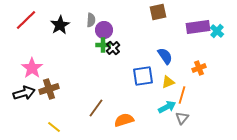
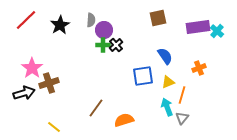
brown square: moved 6 px down
black cross: moved 3 px right, 3 px up
brown cross: moved 6 px up
cyan arrow: rotated 84 degrees counterclockwise
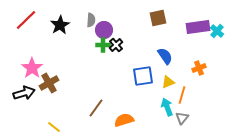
brown cross: rotated 12 degrees counterclockwise
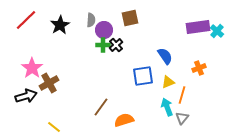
brown square: moved 28 px left
black arrow: moved 2 px right, 3 px down
brown line: moved 5 px right, 1 px up
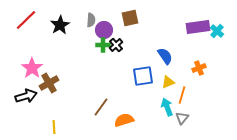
yellow line: rotated 48 degrees clockwise
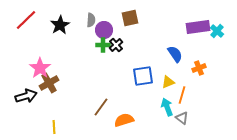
blue semicircle: moved 10 px right, 2 px up
pink star: moved 8 px right
gray triangle: rotated 32 degrees counterclockwise
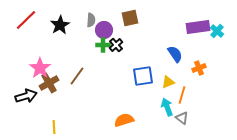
brown line: moved 24 px left, 31 px up
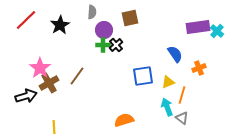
gray semicircle: moved 1 px right, 8 px up
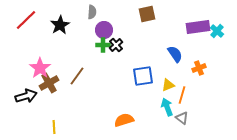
brown square: moved 17 px right, 4 px up
yellow triangle: moved 3 px down
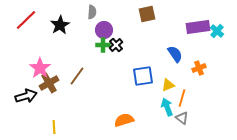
orange line: moved 3 px down
